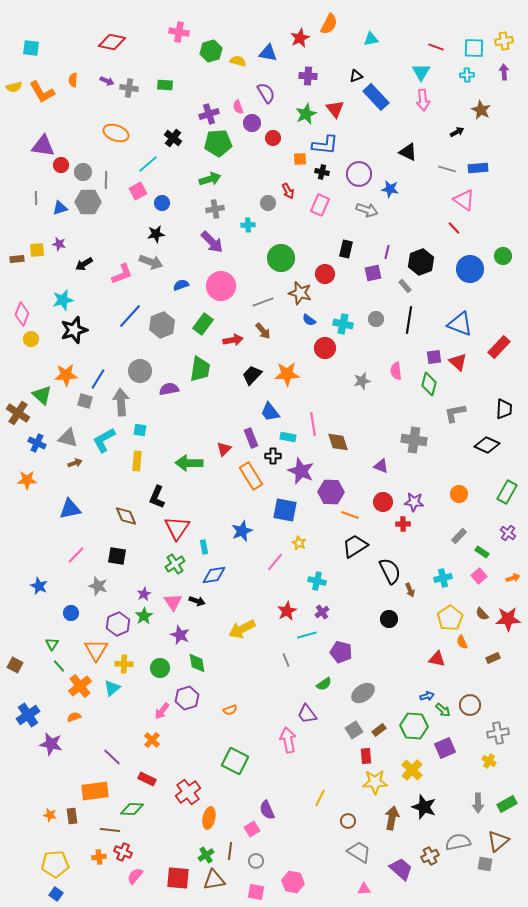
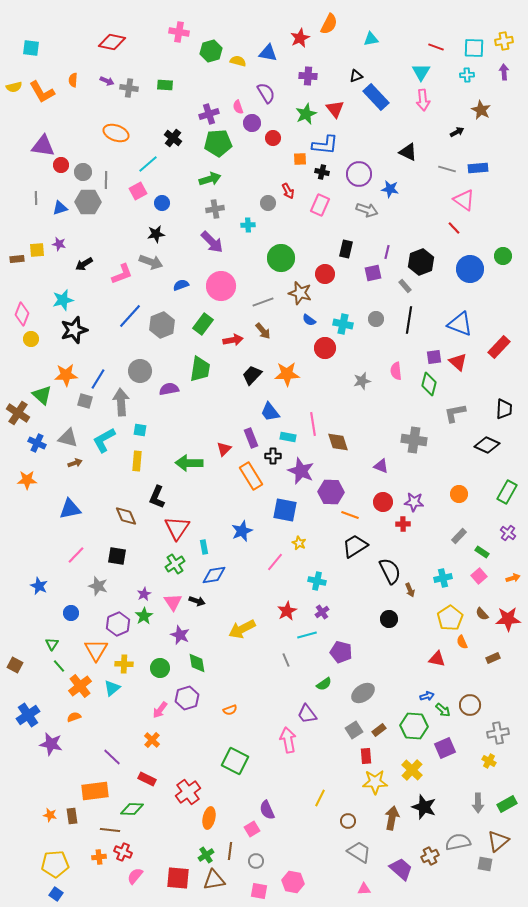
pink arrow at (162, 711): moved 2 px left, 1 px up
pink square at (256, 892): moved 3 px right, 1 px up
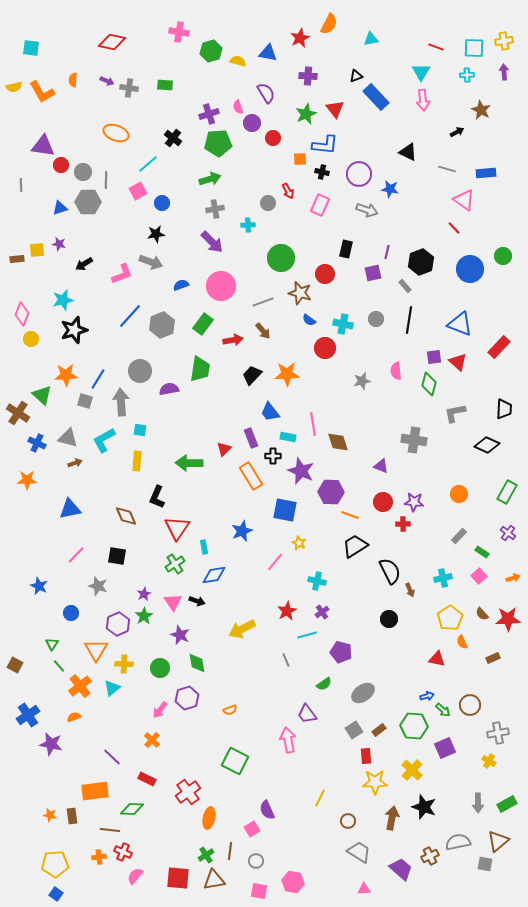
blue rectangle at (478, 168): moved 8 px right, 5 px down
gray line at (36, 198): moved 15 px left, 13 px up
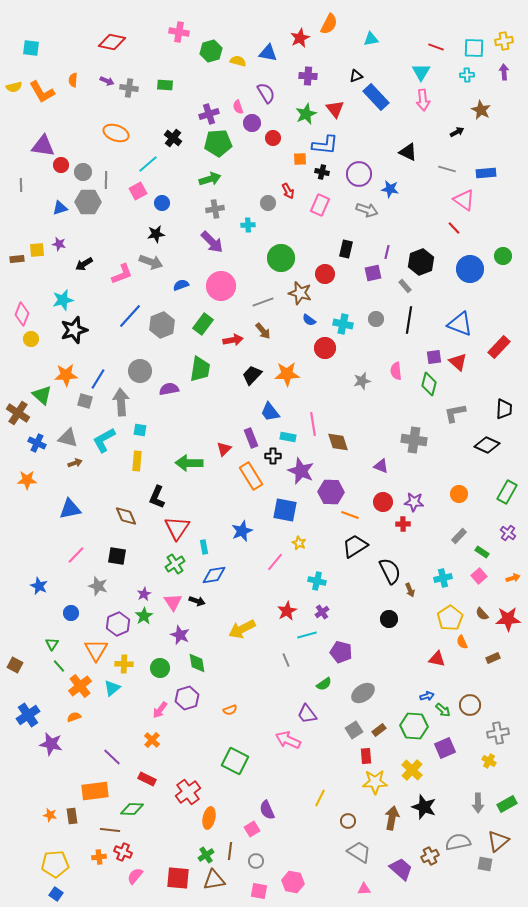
pink arrow at (288, 740): rotated 55 degrees counterclockwise
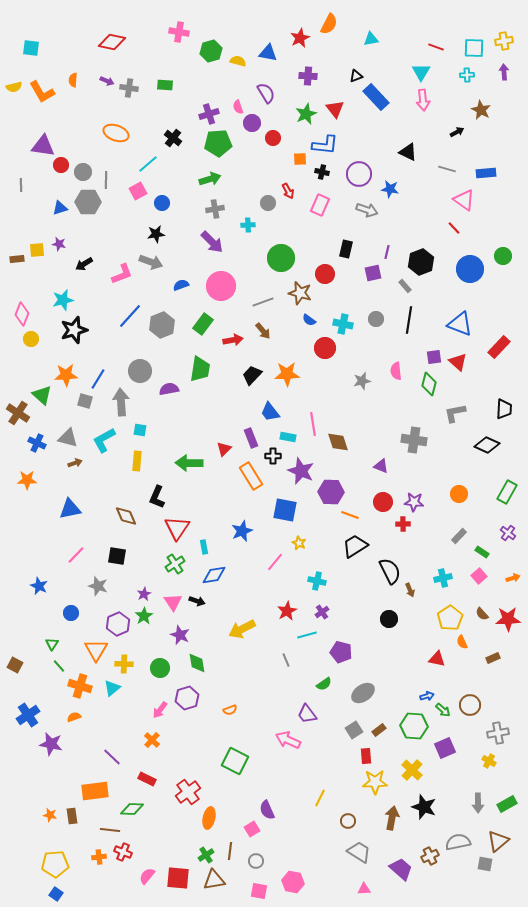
orange cross at (80, 686): rotated 35 degrees counterclockwise
pink semicircle at (135, 876): moved 12 px right
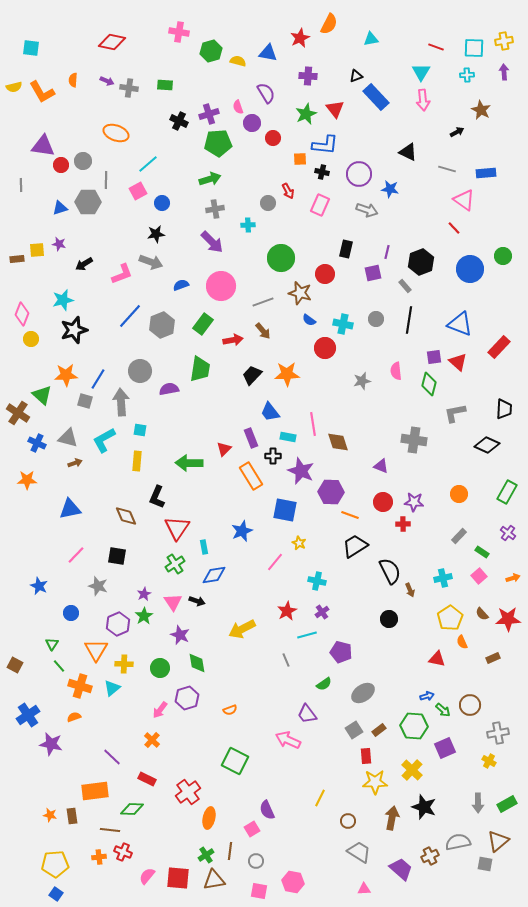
black cross at (173, 138): moved 6 px right, 17 px up; rotated 12 degrees counterclockwise
gray circle at (83, 172): moved 11 px up
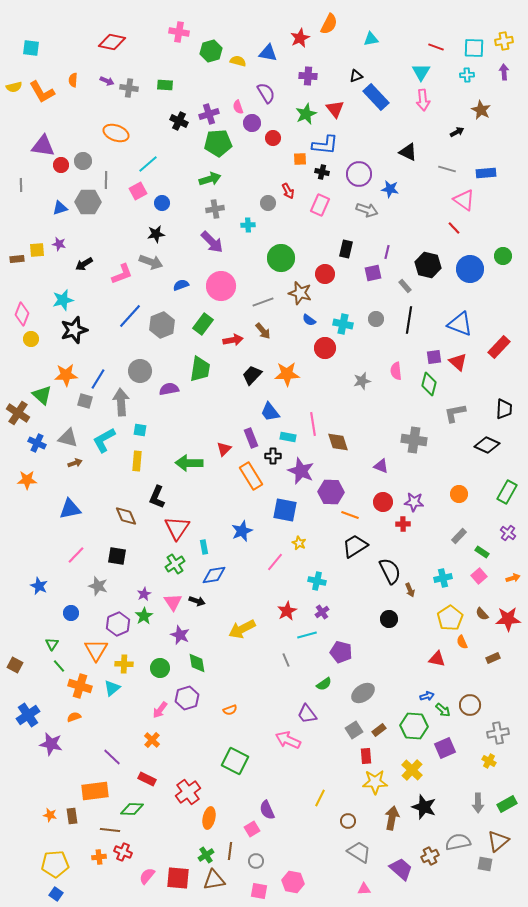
black hexagon at (421, 262): moved 7 px right, 3 px down; rotated 25 degrees counterclockwise
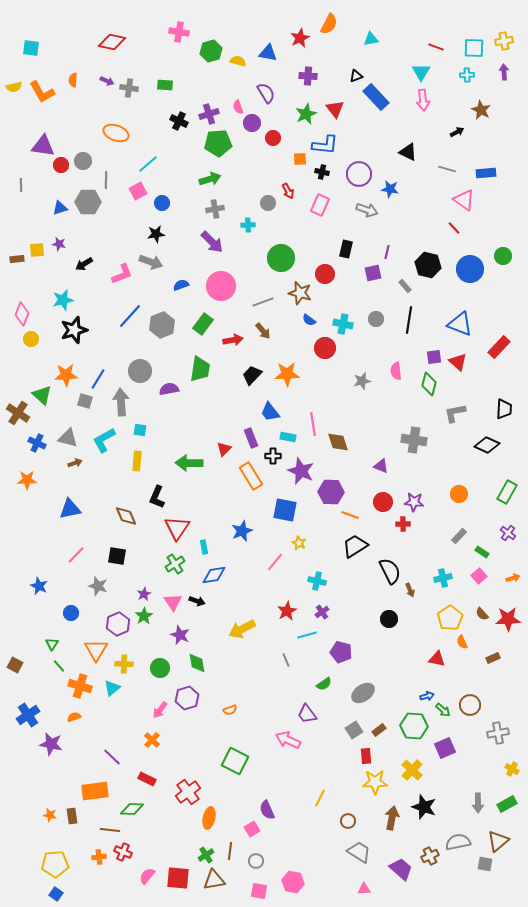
yellow cross at (489, 761): moved 23 px right, 8 px down
